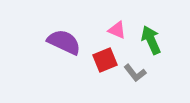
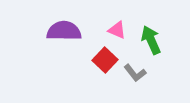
purple semicircle: moved 11 px up; rotated 24 degrees counterclockwise
red square: rotated 25 degrees counterclockwise
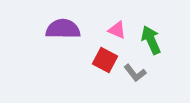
purple semicircle: moved 1 px left, 2 px up
red square: rotated 15 degrees counterclockwise
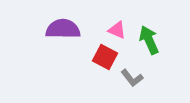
green arrow: moved 2 px left
red square: moved 3 px up
gray L-shape: moved 3 px left, 5 px down
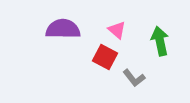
pink triangle: rotated 18 degrees clockwise
green arrow: moved 11 px right, 1 px down; rotated 12 degrees clockwise
gray L-shape: moved 2 px right
